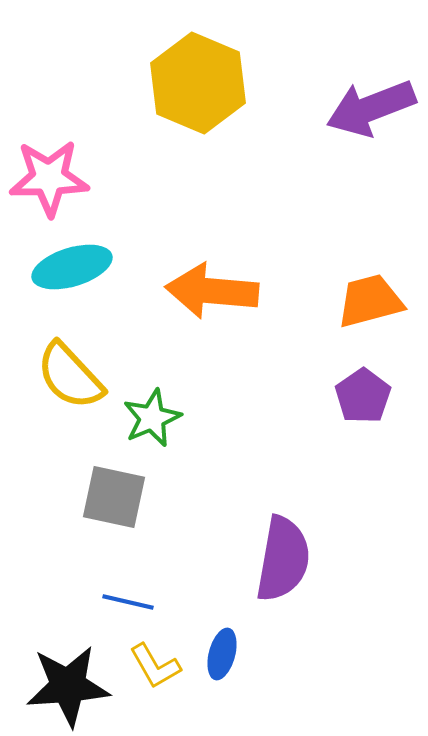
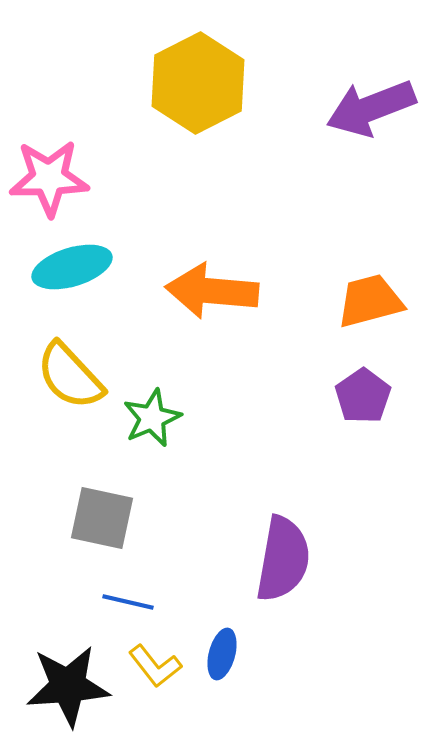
yellow hexagon: rotated 10 degrees clockwise
gray square: moved 12 px left, 21 px down
yellow L-shape: rotated 8 degrees counterclockwise
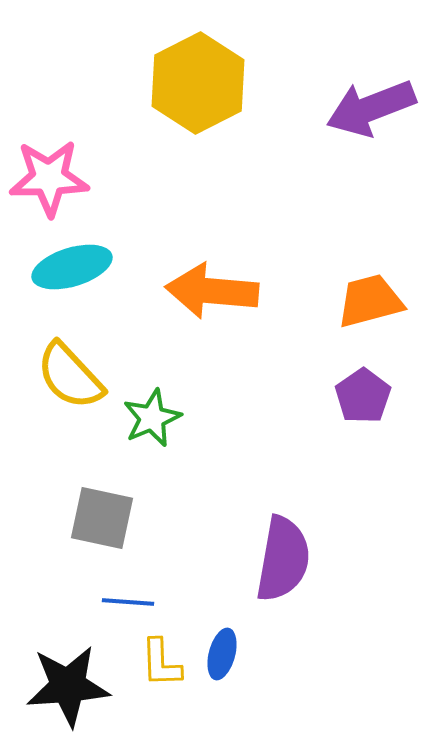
blue line: rotated 9 degrees counterclockwise
yellow L-shape: moved 6 px right, 3 px up; rotated 36 degrees clockwise
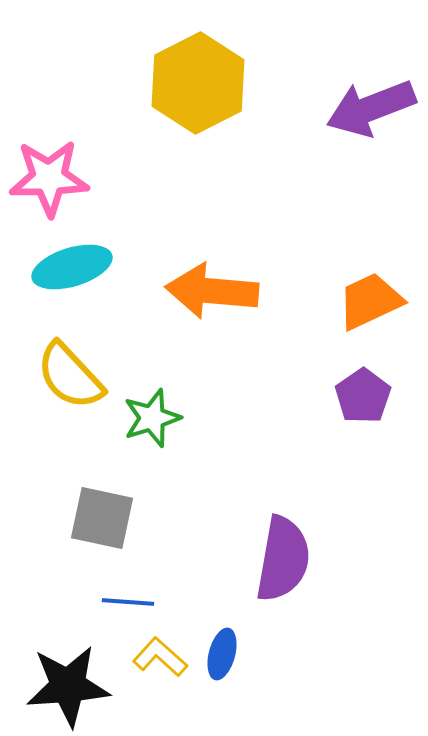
orange trapezoid: rotated 10 degrees counterclockwise
green star: rotated 6 degrees clockwise
yellow L-shape: moved 1 px left, 6 px up; rotated 134 degrees clockwise
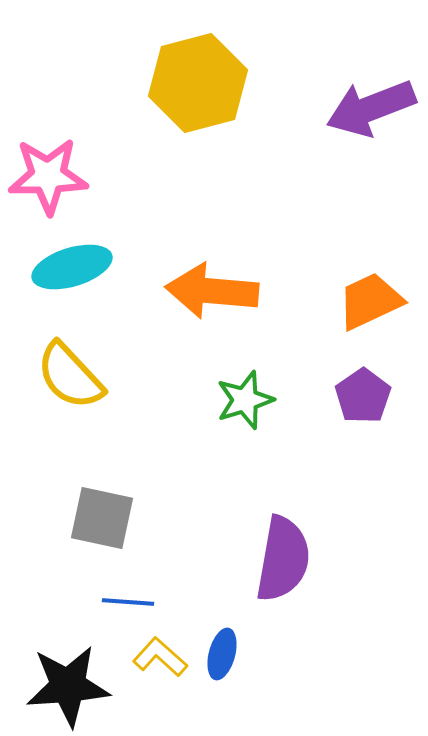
yellow hexagon: rotated 12 degrees clockwise
pink star: moved 1 px left, 2 px up
green star: moved 93 px right, 18 px up
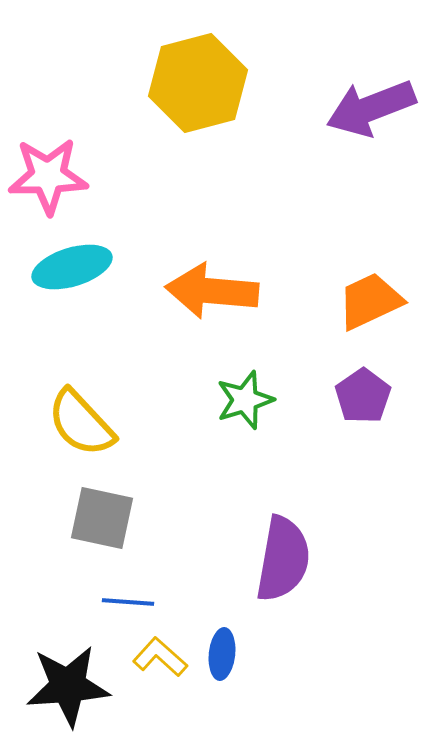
yellow semicircle: moved 11 px right, 47 px down
blue ellipse: rotated 9 degrees counterclockwise
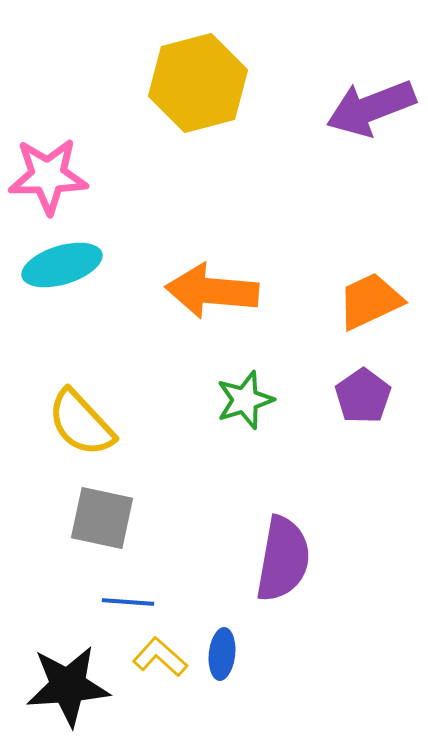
cyan ellipse: moved 10 px left, 2 px up
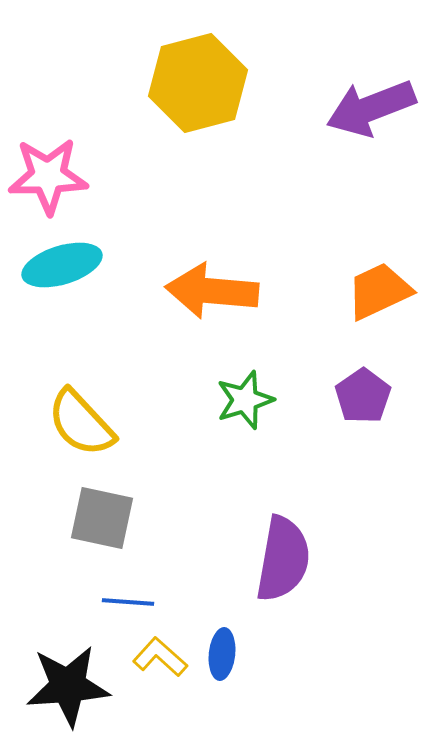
orange trapezoid: moved 9 px right, 10 px up
